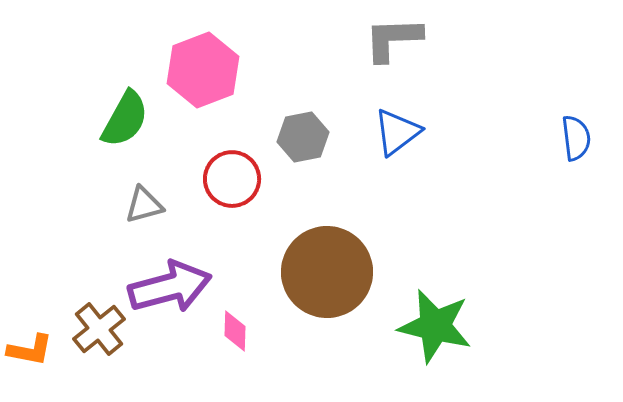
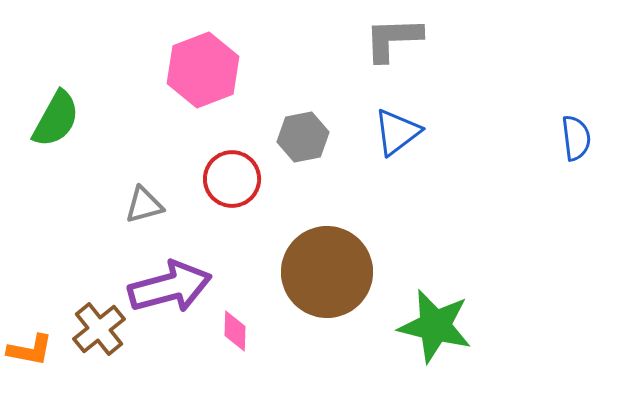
green semicircle: moved 69 px left
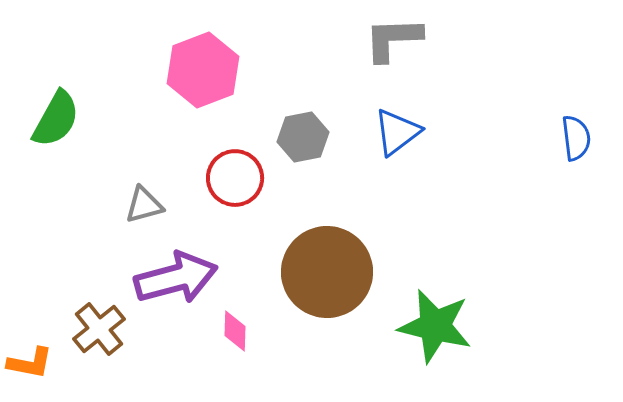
red circle: moved 3 px right, 1 px up
purple arrow: moved 6 px right, 9 px up
orange L-shape: moved 13 px down
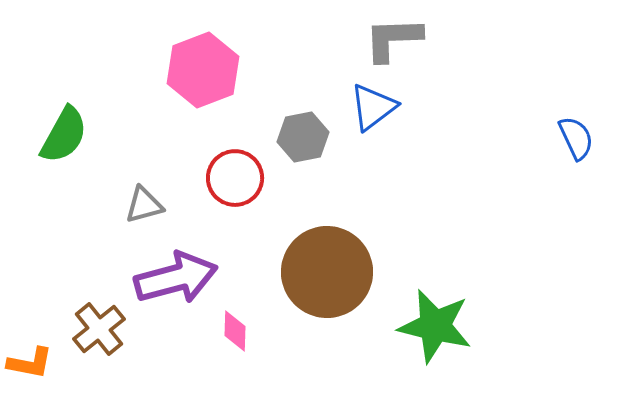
green semicircle: moved 8 px right, 16 px down
blue triangle: moved 24 px left, 25 px up
blue semicircle: rotated 18 degrees counterclockwise
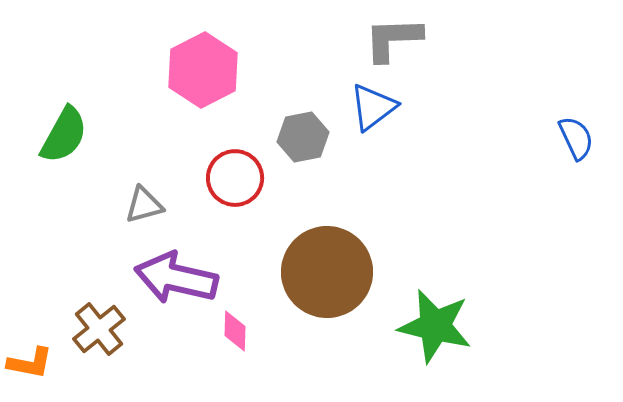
pink hexagon: rotated 6 degrees counterclockwise
purple arrow: rotated 152 degrees counterclockwise
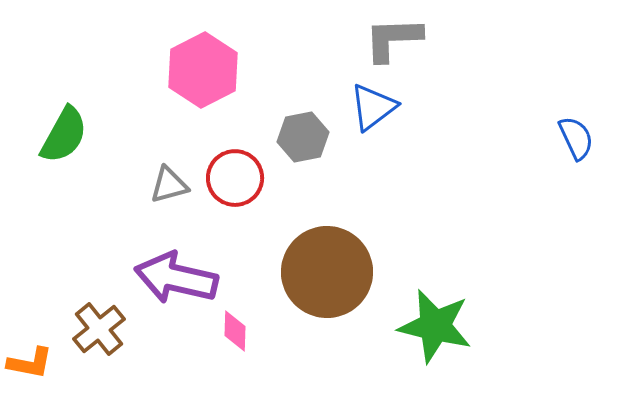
gray triangle: moved 25 px right, 20 px up
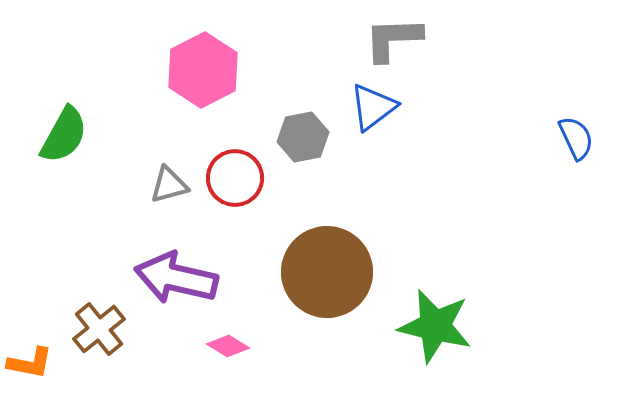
pink diamond: moved 7 px left, 15 px down; rotated 60 degrees counterclockwise
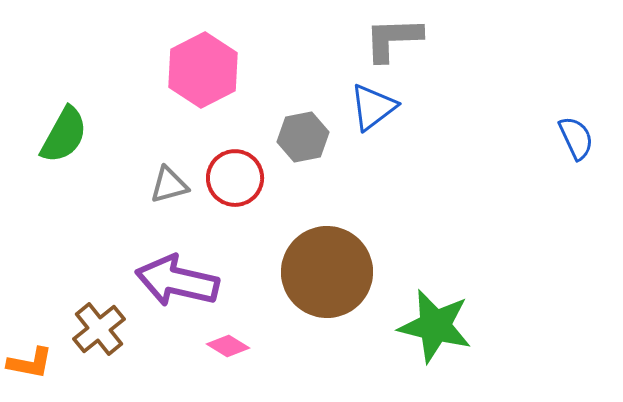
purple arrow: moved 1 px right, 3 px down
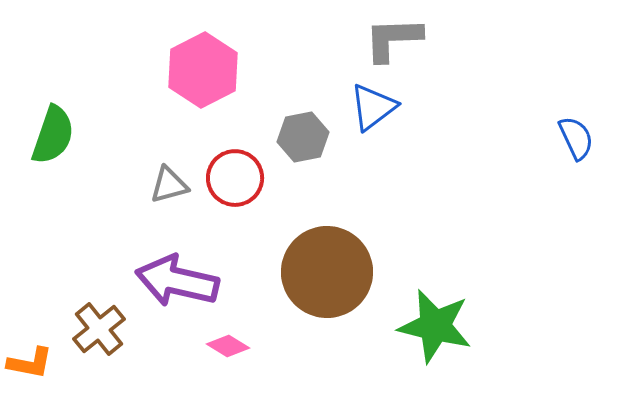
green semicircle: moved 11 px left; rotated 10 degrees counterclockwise
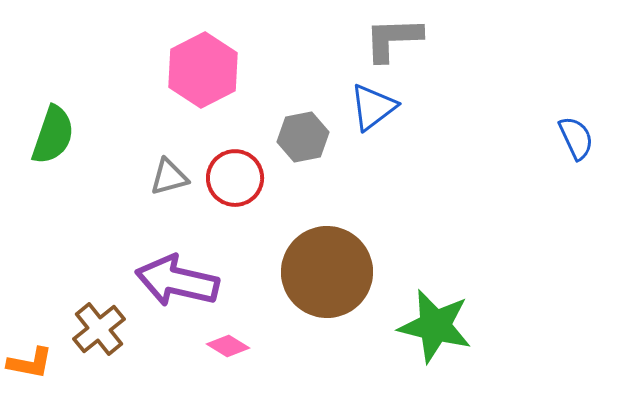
gray triangle: moved 8 px up
